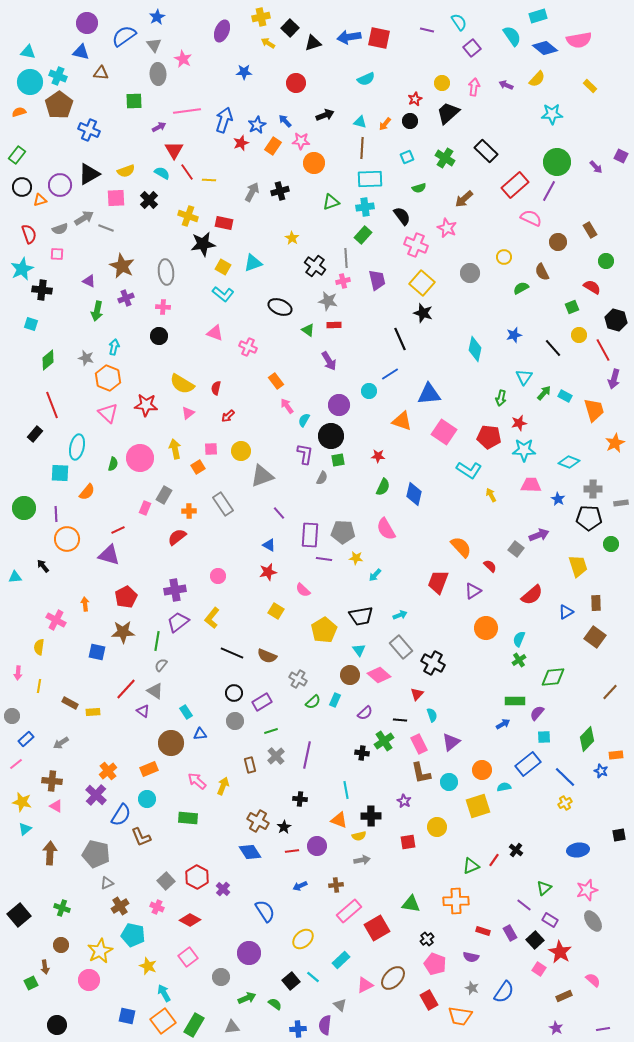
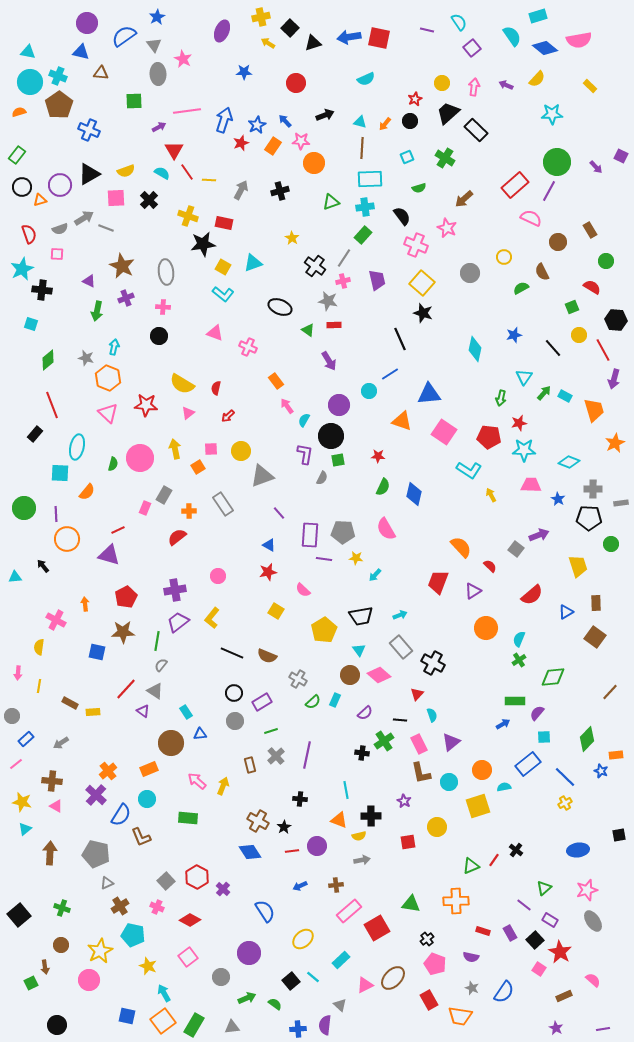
black rectangle at (486, 151): moved 10 px left, 21 px up
gray arrow at (252, 192): moved 11 px left, 2 px up
gray line at (346, 258): moved 2 px left; rotated 36 degrees clockwise
black hexagon at (616, 320): rotated 10 degrees counterclockwise
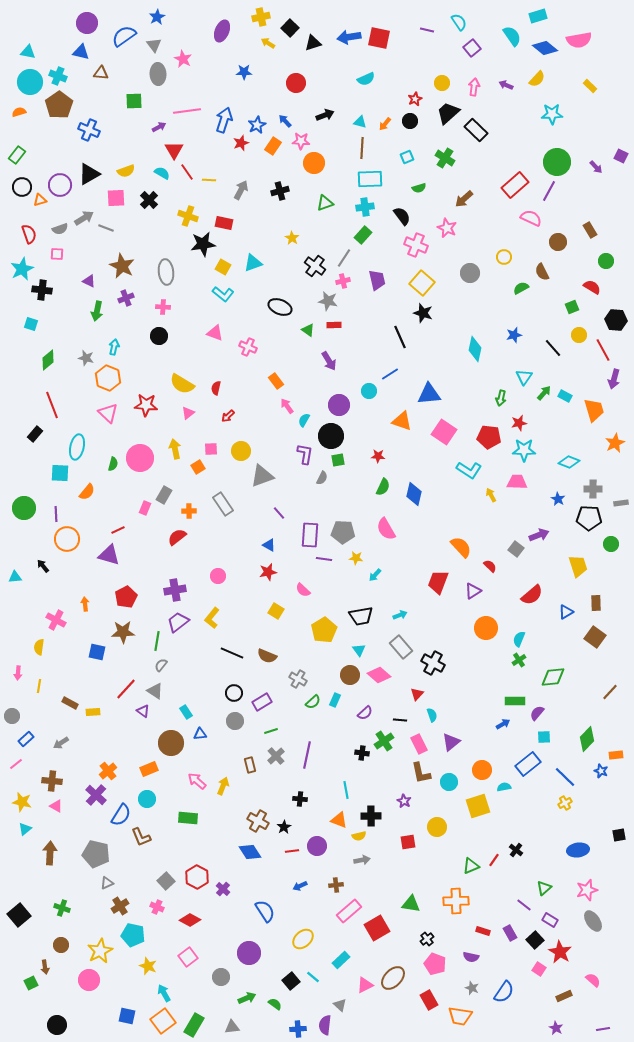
green triangle at (331, 202): moved 6 px left, 1 px down
black line at (400, 339): moved 2 px up
pink trapezoid at (531, 485): moved 14 px left, 3 px up
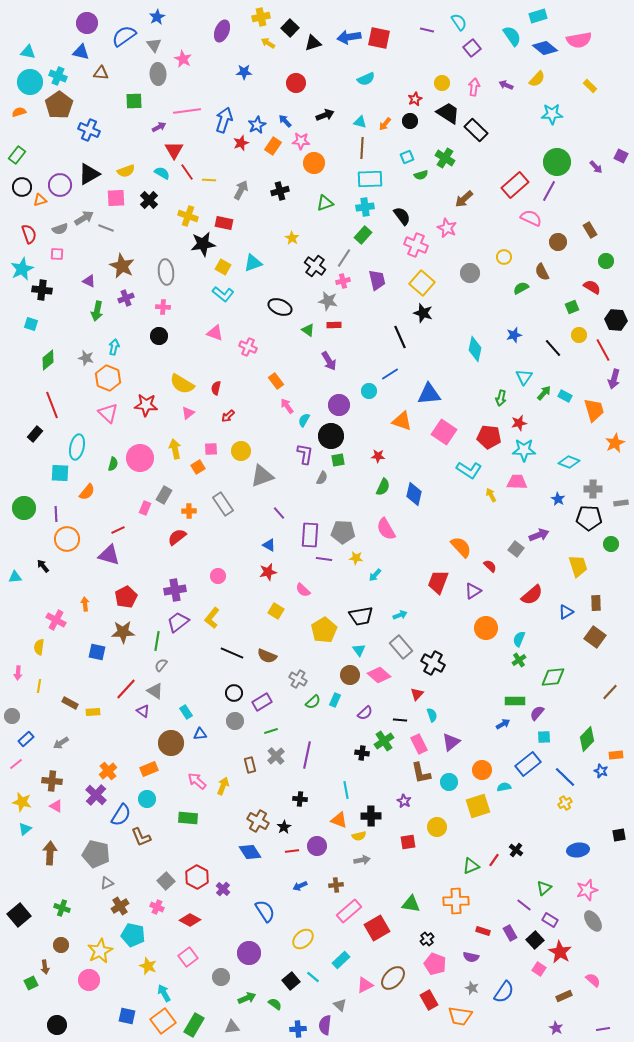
black trapezoid at (448, 113): rotated 75 degrees clockwise
green semicircle at (419, 188): moved 2 px right, 13 px up
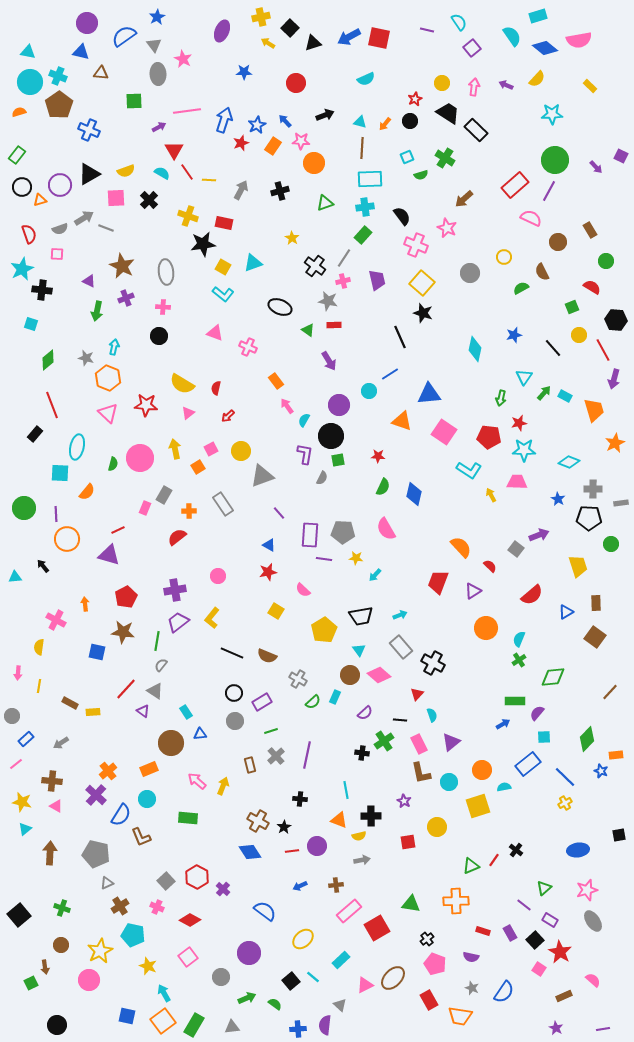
blue arrow at (349, 37): rotated 20 degrees counterclockwise
green circle at (557, 162): moved 2 px left, 2 px up
pink square at (211, 449): rotated 24 degrees counterclockwise
brown star at (123, 632): rotated 10 degrees clockwise
cyan rectangle at (335, 700): moved 3 px up
blue semicircle at (265, 911): rotated 20 degrees counterclockwise
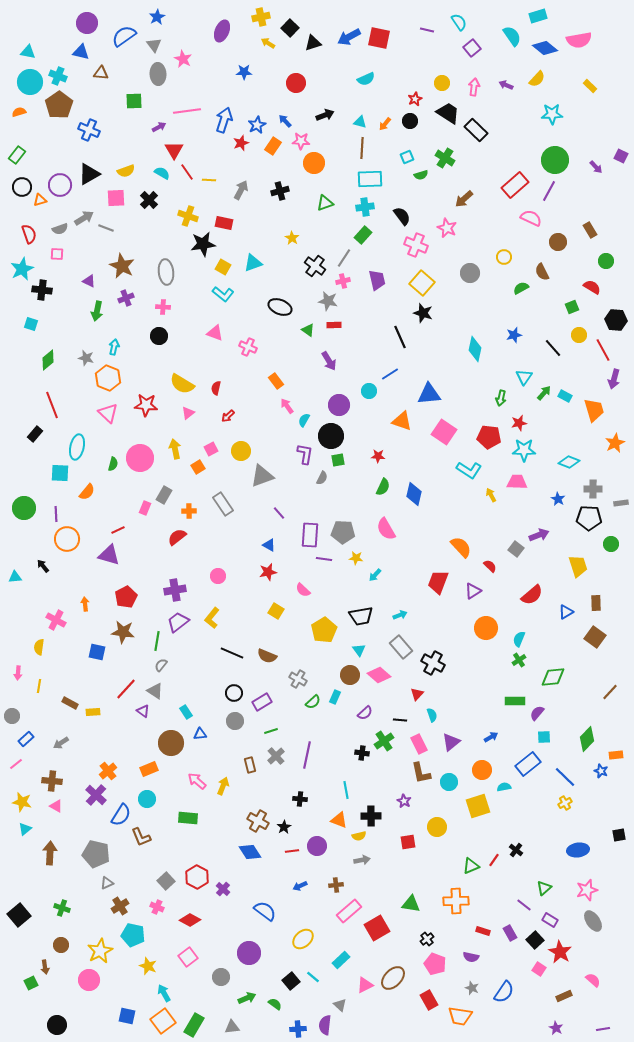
blue arrow at (503, 724): moved 12 px left, 13 px down
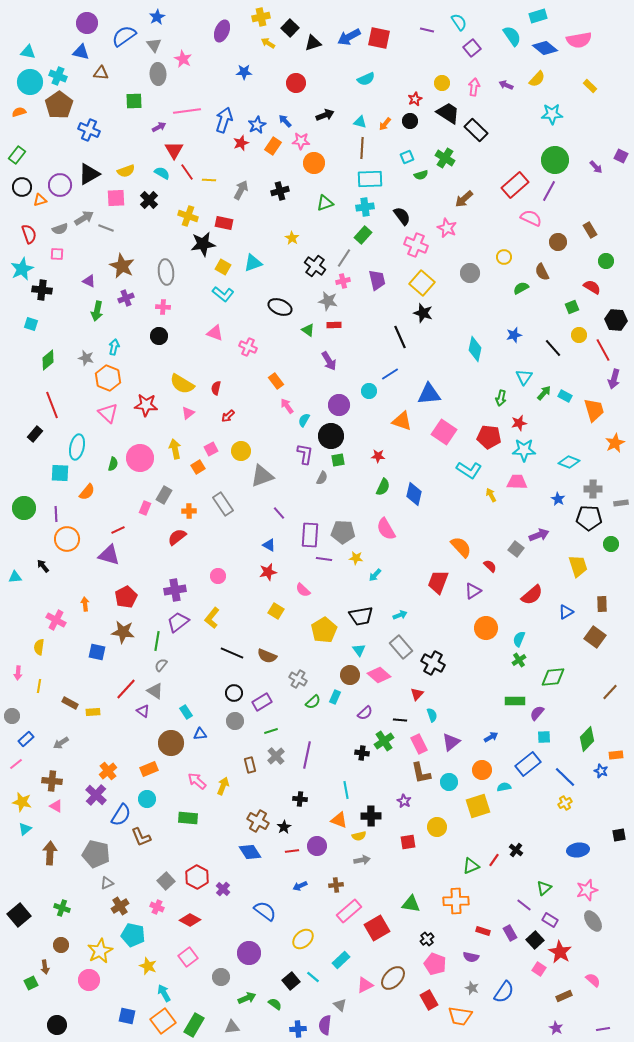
brown rectangle at (596, 603): moved 6 px right, 1 px down
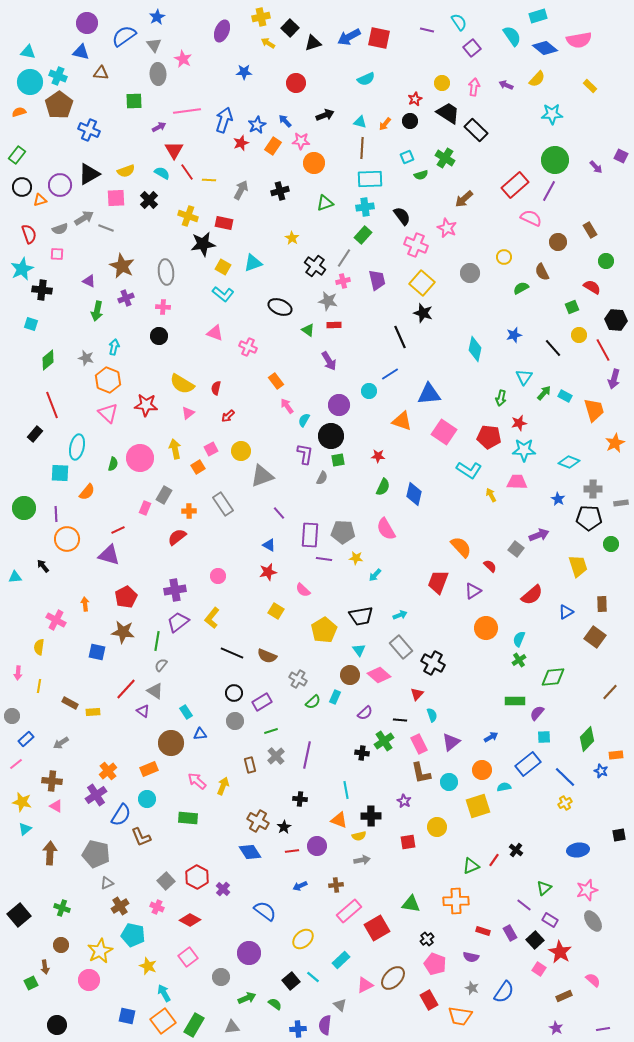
orange hexagon at (108, 378): moved 2 px down
purple cross at (96, 795): rotated 15 degrees clockwise
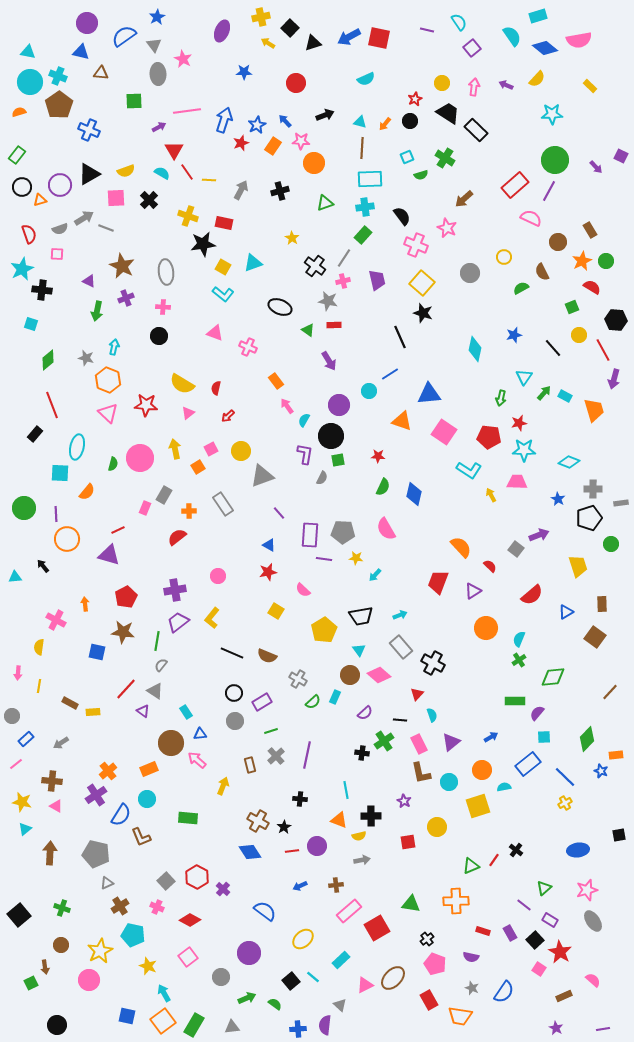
orange star at (615, 443): moved 33 px left, 182 px up
black pentagon at (589, 518): rotated 20 degrees counterclockwise
pink arrow at (197, 781): moved 21 px up
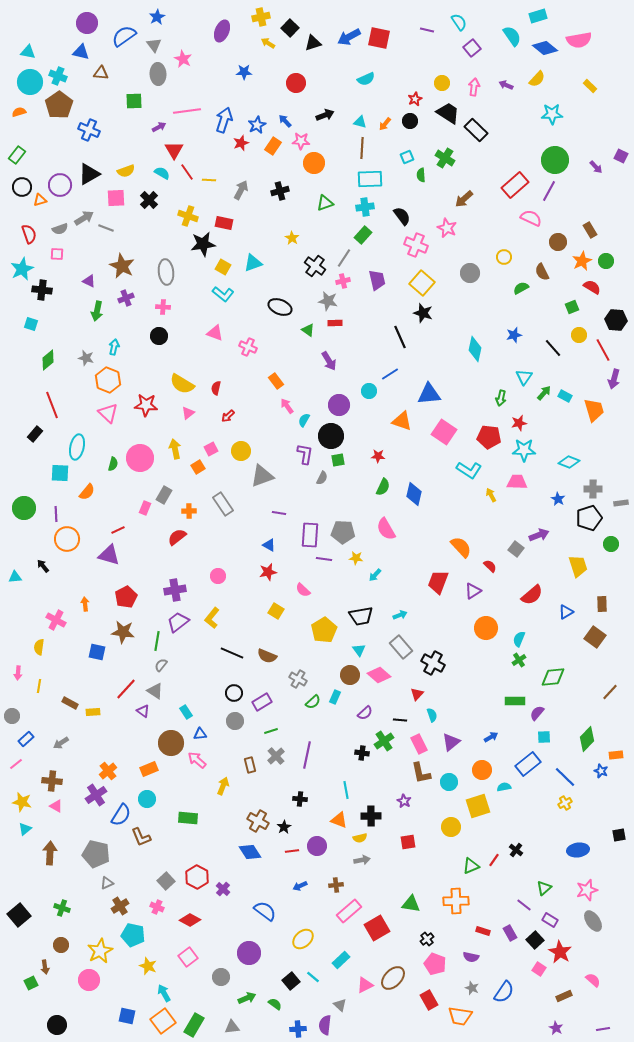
green semicircle at (421, 175): rotated 104 degrees clockwise
red rectangle at (334, 325): moved 1 px right, 2 px up
purple line at (279, 513): rotated 40 degrees counterclockwise
yellow circle at (437, 827): moved 14 px right
yellow semicircle at (359, 836): moved 1 px right, 2 px down
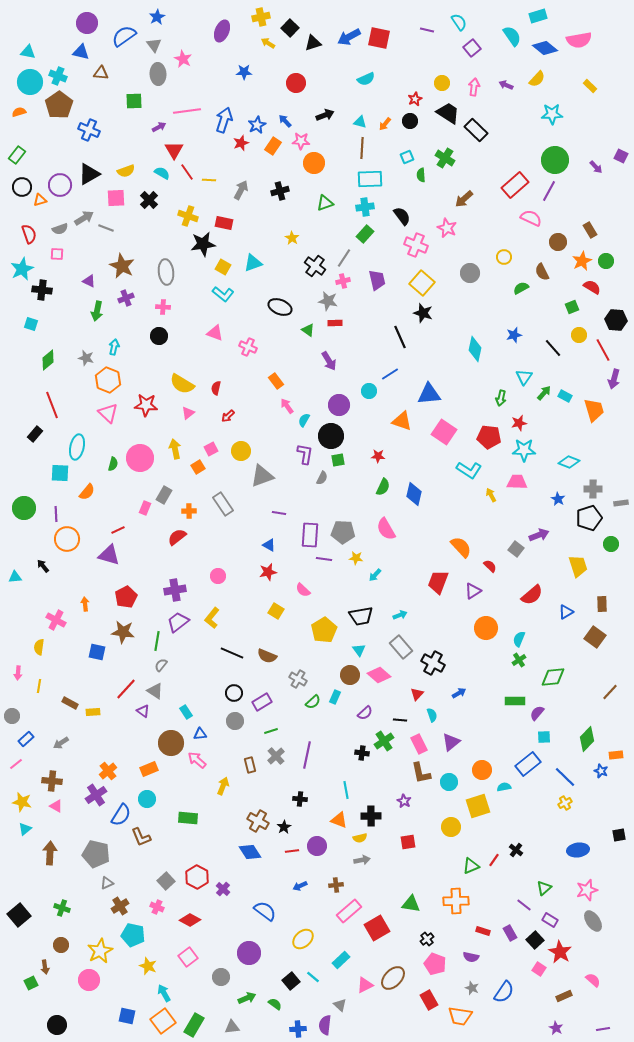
green rectangle at (363, 235): moved 2 px right, 1 px up
blue arrow at (491, 737): moved 32 px left, 44 px up
